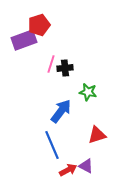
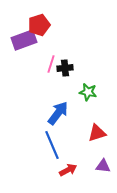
blue arrow: moved 3 px left, 2 px down
red triangle: moved 2 px up
purple triangle: moved 17 px right; rotated 21 degrees counterclockwise
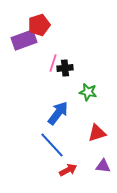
pink line: moved 2 px right, 1 px up
blue line: rotated 20 degrees counterclockwise
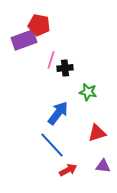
red pentagon: rotated 30 degrees clockwise
pink line: moved 2 px left, 3 px up
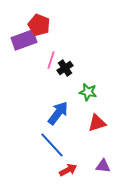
red pentagon: rotated 10 degrees clockwise
black cross: rotated 28 degrees counterclockwise
red triangle: moved 10 px up
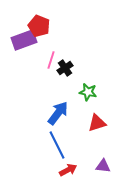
red pentagon: moved 1 px down
blue line: moved 5 px right; rotated 16 degrees clockwise
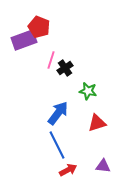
red pentagon: moved 1 px down
green star: moved 1 px up
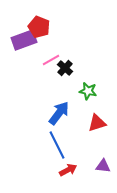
pink line: rotated 42 degrees clockwise
black cross: rotated 14 degrees counterclockwise
blue arrow: moved 1 px right
